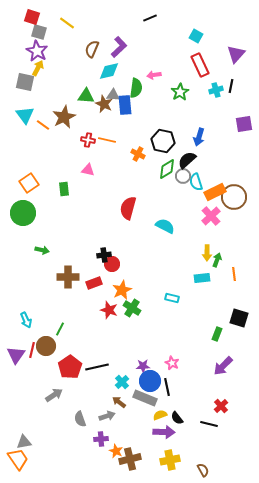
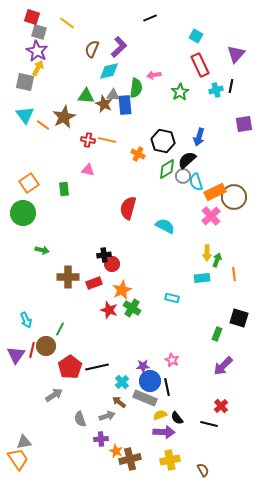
pink star at (172, 363): moved 3 px up
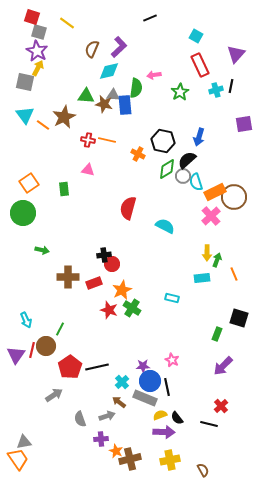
brown star at (104, 104): rotated 12 degrees counterclockwise
orange line at (234, 274): rotated 16 degrees counterclockwise
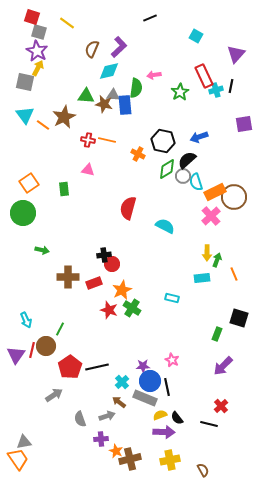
red rectangle at (200, 65): moved 4 px right, 11 px down
blue arrow at (199, 137): rotated 54 degrees clockwise
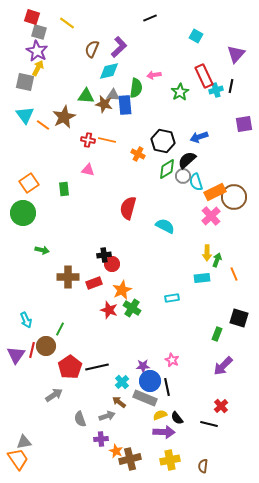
cyan rectangle at (172, 298): rotated 24 degrees counterclockwise
brown semicircle at (203, 470): moved 4 px up; rotated 144 degrees counterclockwise
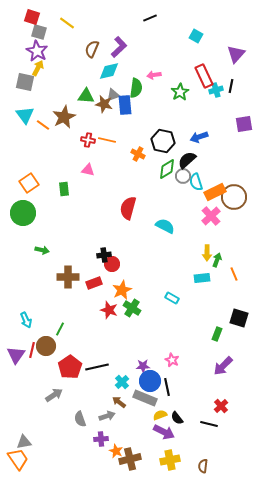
gray triangle at (113, 95): rotated 24 degrees counterclockwise
cyan rectangle at (172, 298): rotated 40 degrees clockwise
purple arrow at (164, 432): rotated 25 degrees clockwise
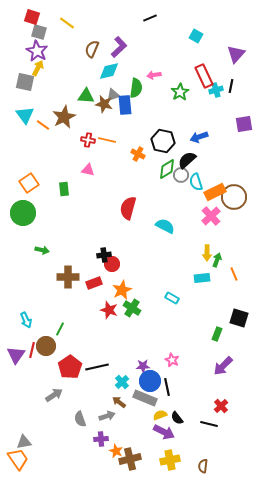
gray circle at (183, 176): moved 2 px left, 1 px up
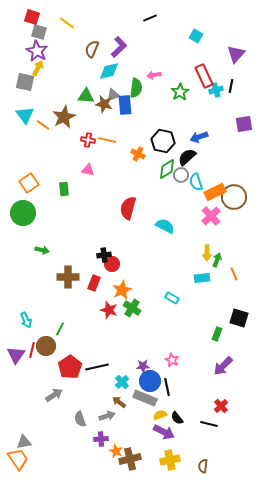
black semicircle at (187, 160): moved 3 px up
red rectangle at (94, 283): rotated 49 degrees counterclockwise
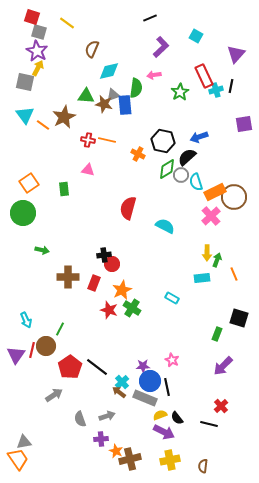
purple L-shape at (119, 47): moved 42 px right
black line at (97, 367): rotated 50 degrees clockwise
brown arrow at (119, 402): moved 10 px up
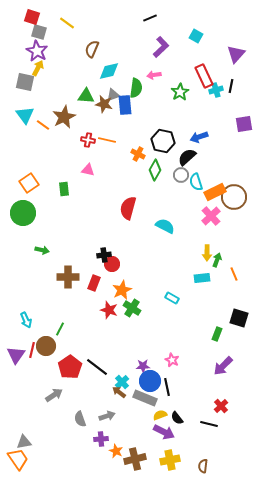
green diamond at (167, 169): moved 12 px left, 1 px down; rotated 30 degrees counterclockwise
brown cross at (130, 459): moved 5 px right
